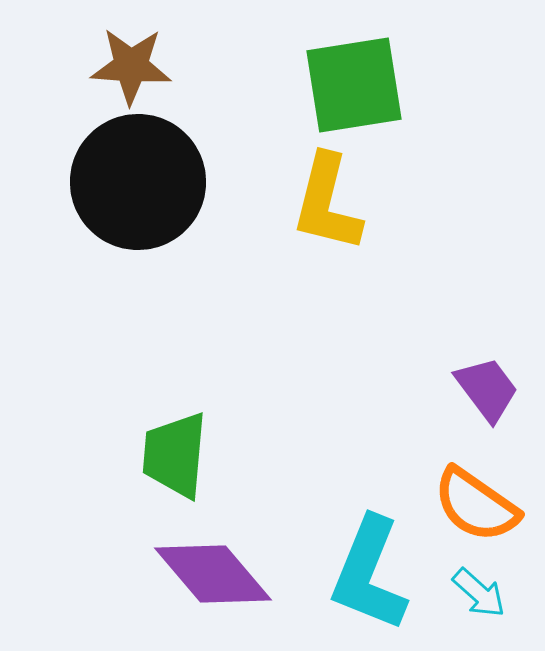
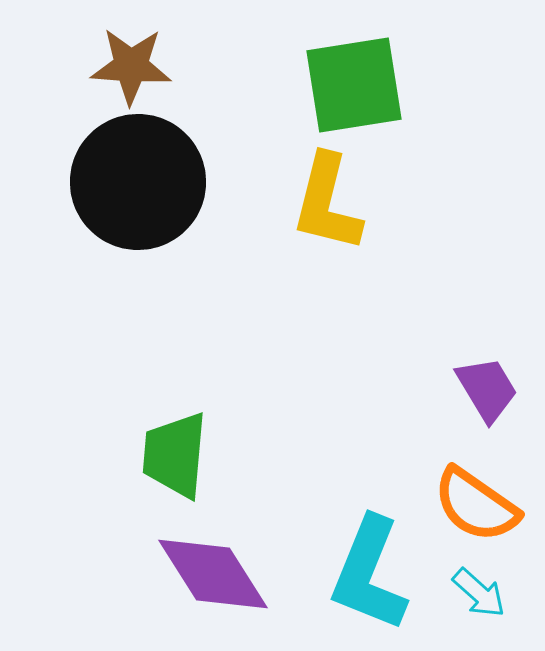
purple trapezoid: rotated 6 degrees clockwise
purple diamond: rotated 8 degrees clockwise
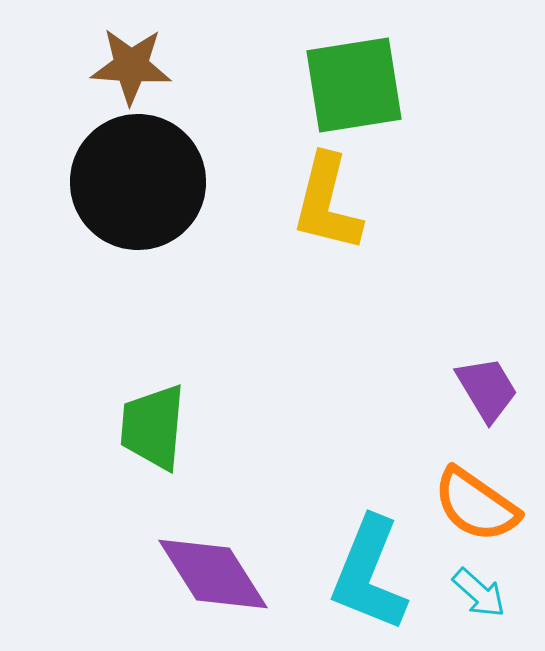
green trapezoid: moved 22 px left, 28 px up
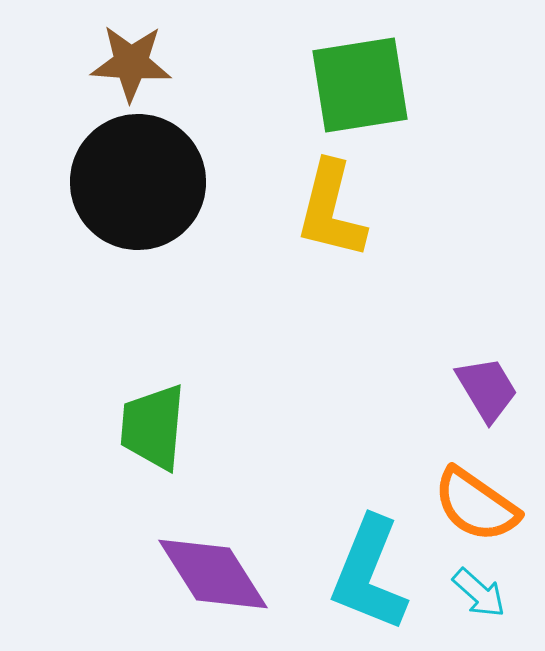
brown star: moved 3 px up
green square: moved 6 px right
yellow L-shape: moved 4 px right, 7 px down
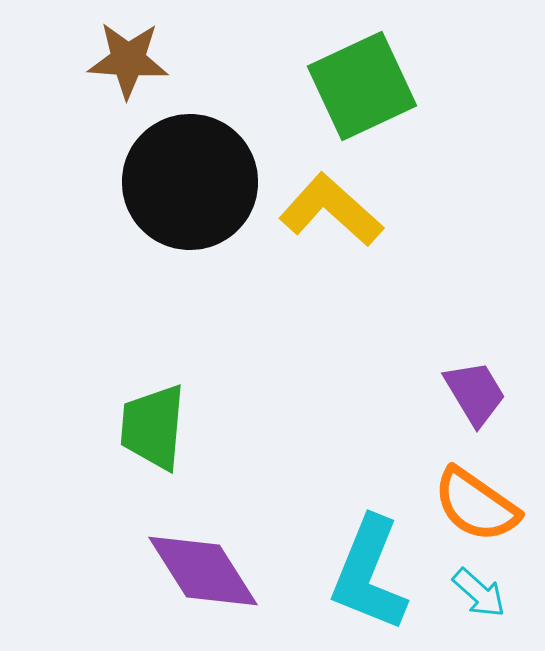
brown star: moved 3 px left, 3 px up
green square: moved 2 px right, 1 px down; rotated 16 degrees counterclockwise
black circle: moved 52 px right
yellow L-shape: rotated 118 degrees clockwise
purple trapezoid: moved 12 px left, 4 px down
purple diamond: moved 10 px left, 3 px up
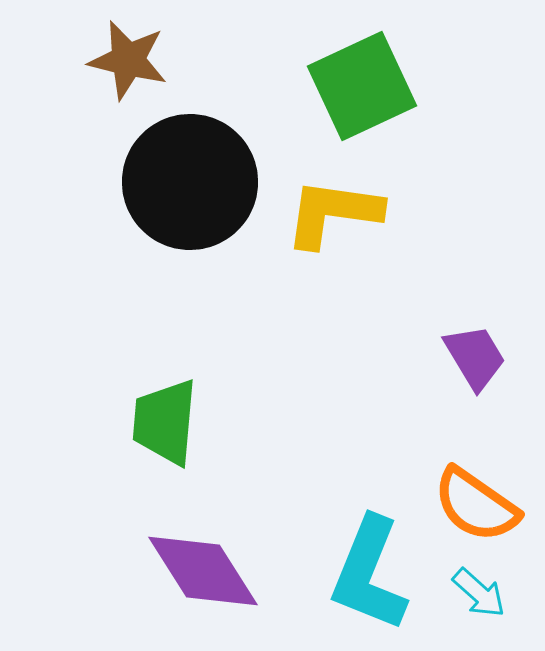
brown star: rotated 10 degrees clockwise
yellow L-shape: moved 2 px right, 3 px down; rotated 34 degrees counterclockwise
purple trapezoid: moved 36 px up
green trapezoid: moved 12 px right, 5 px up
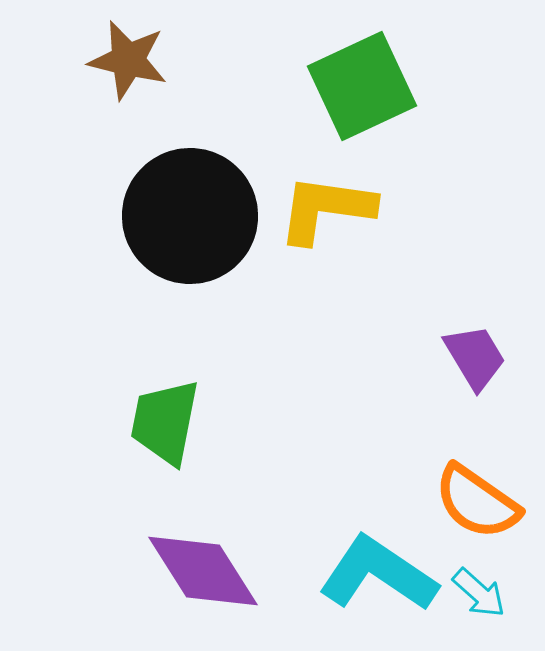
black circle: moved 34 px down
yellow L-shape: moved 7 px left, 4 px up
green trapezoid: rotated 6 degrees clockwise
orange semicircle: moved 1 px right, 3 px up
cyan L-shape: moved 9 px right; rotated 102 degrees clockwise
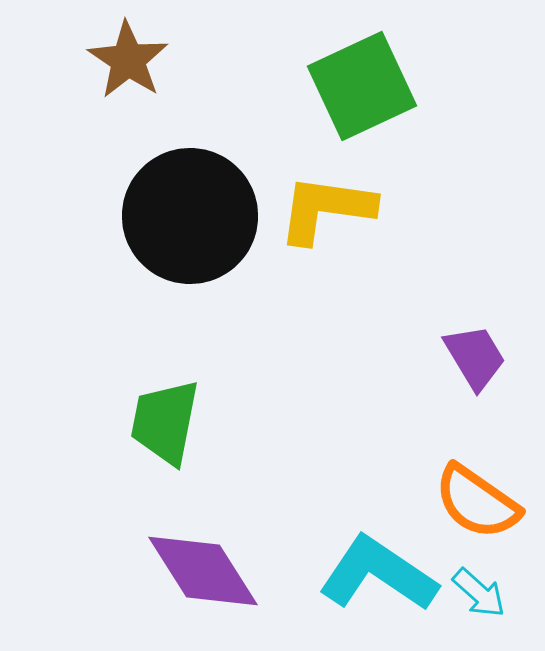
brown star: rotated 20 degrees clockwise
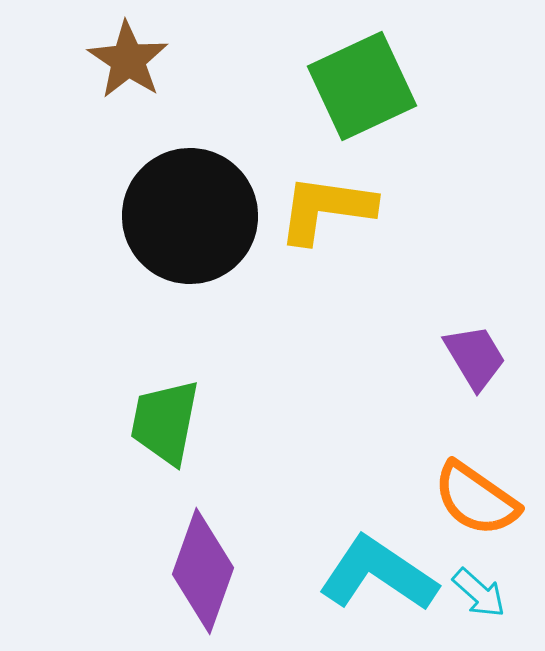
orange semicircle: moved 1 px left, 3 px up
purple diamond: rotated 52 degrees clockwise
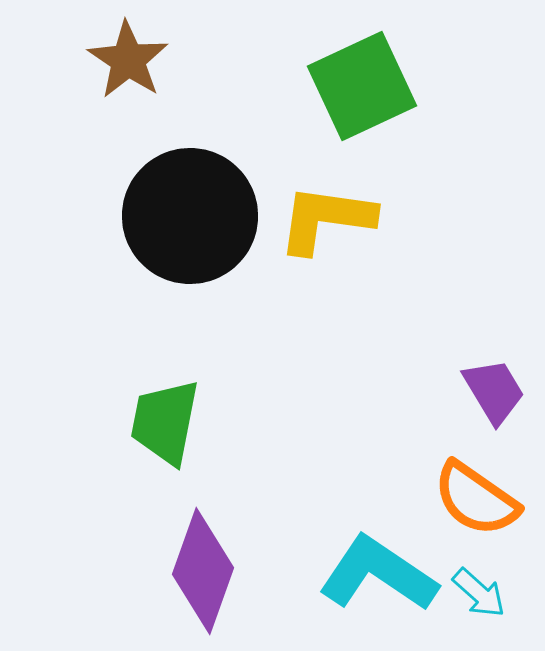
yellow L-shape: moved 10 px down
purple trapezoid: moved 19 px right, 34 px down
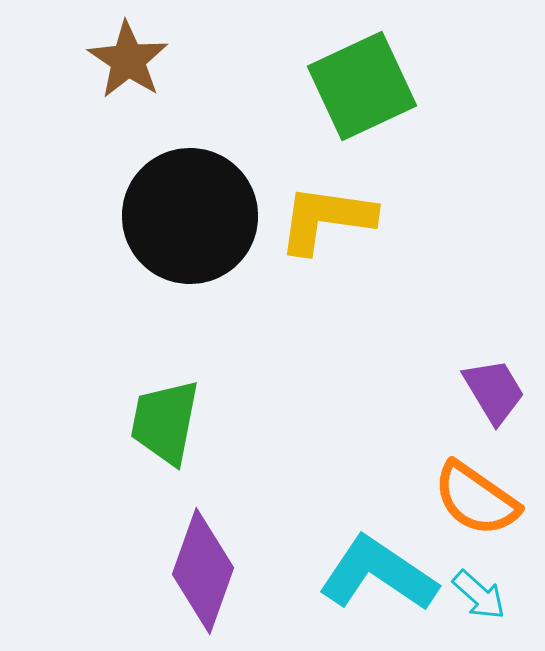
cyan arrow: moved 2 px down
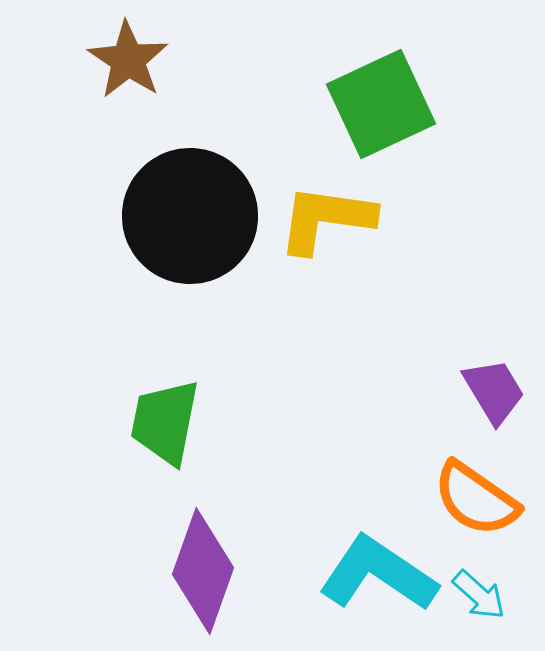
green square: moved 19 px right, 18 px down
